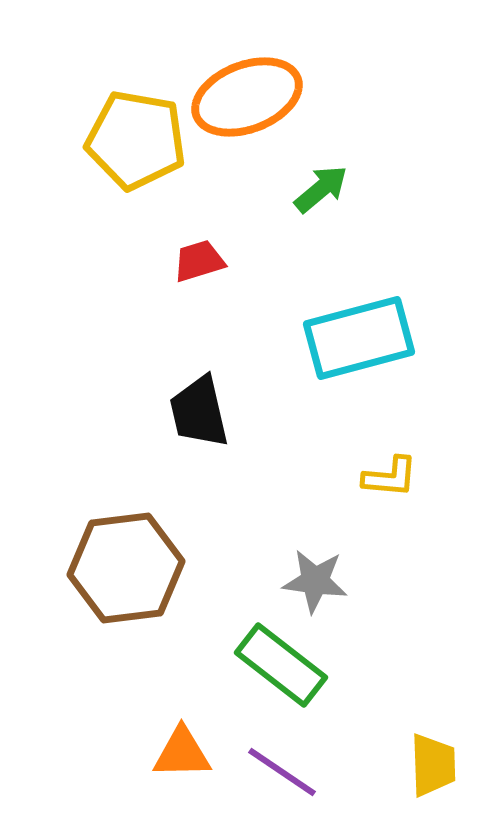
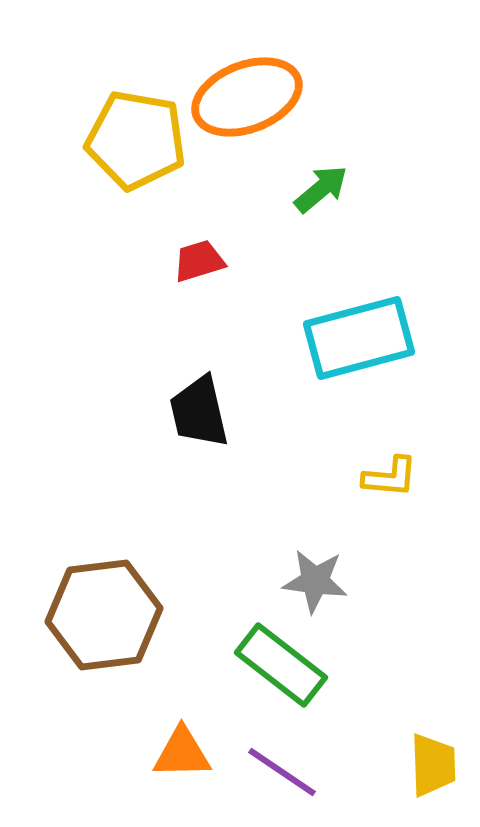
brown hexagon: moved 22 px left, 47 px down
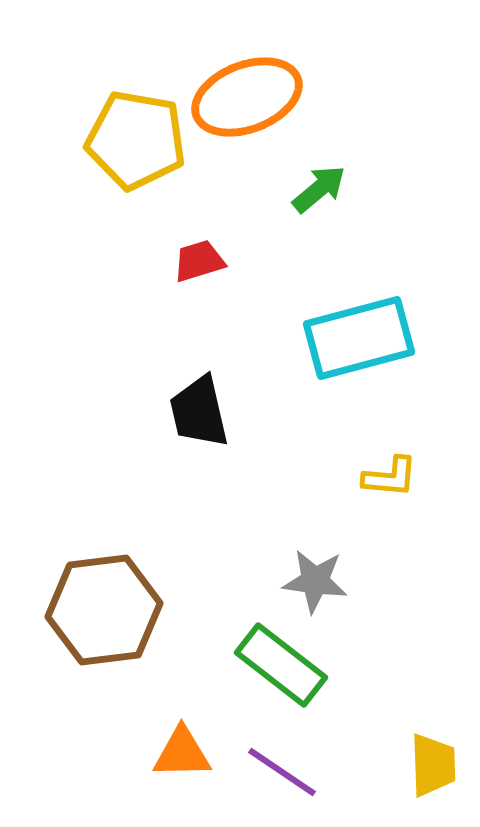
green arrow: moved 2 px left
brown hexagon: moved 5 px up
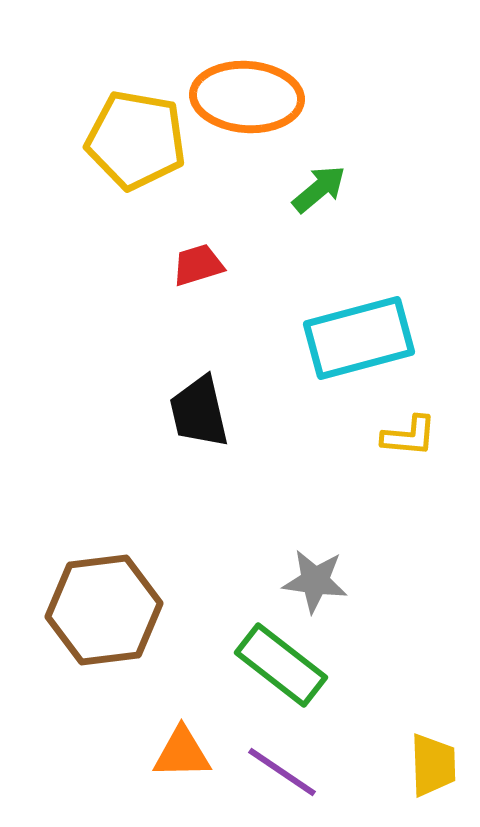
orange ellipse: rotated 25 degrees clockwise
red trapezoid: moved 1 px left, 4 px down
yellow L-shape: moved 19 px right, 41 px up
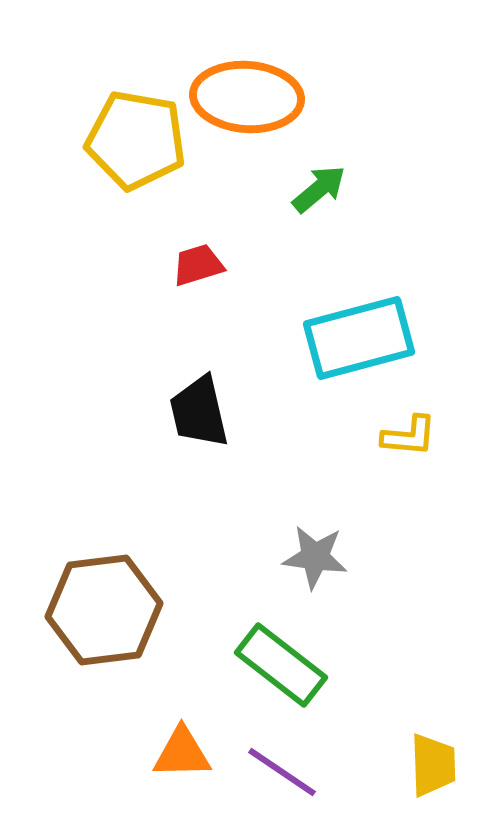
gray star: moved 24 px up
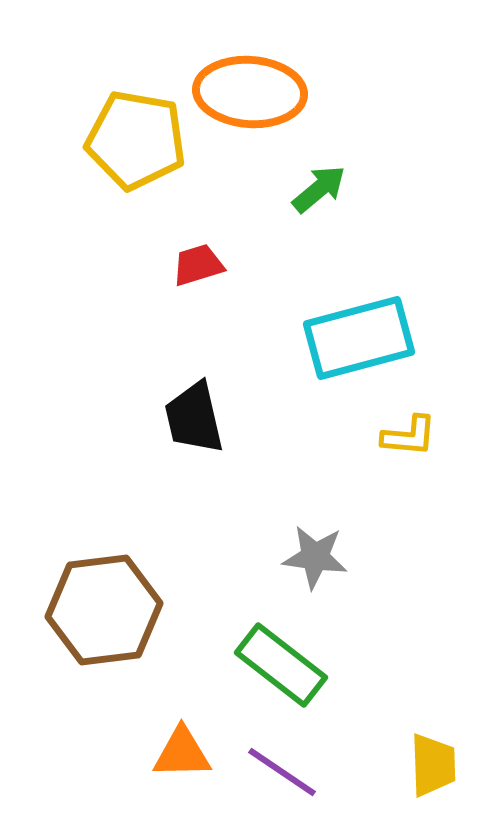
orange ellipse: moved 3 px right, 5 px up
black trapezoid: moved 5 px left, 6 px down
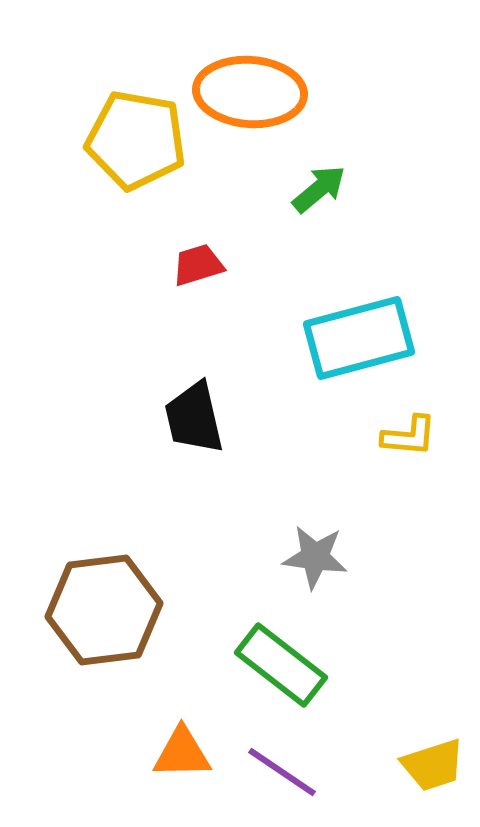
yellow trapezoid: rotated 74 degrees clockwise
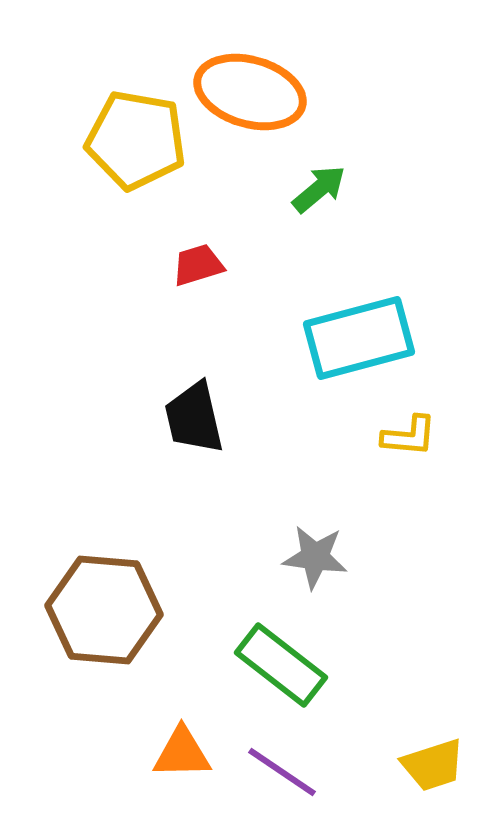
orange ellipse: rotated 12 degrees clockwise
brown hexagon: rotated 12 degrees clockwise
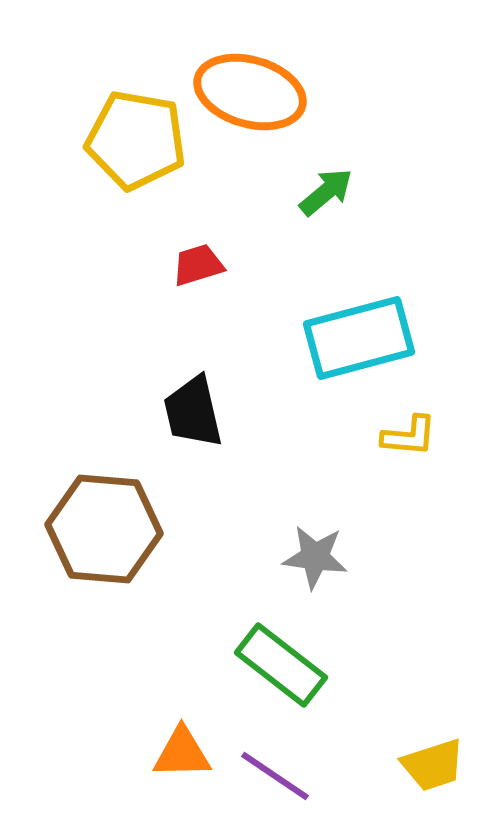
green arrow: moved 7 px right, 3 px down
black trapezoid: moved 1 px left, 6 px up
brown hexagon: moved 81 px up
purple line: moved 7 px left, 4 px down
